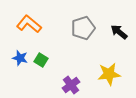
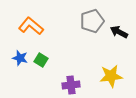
orange L-shape: moved 2 px right, 2 px down
gray pentagon: moved 9 px right, 7 px up
black arrow: rotated 12 degrees counterclockwise
yellow star: moved 2 px right, 2 px down
purple cross: rotated 30 degrees clockwise
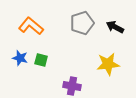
gray pentagon: moved 10 px left, 2 px down
black arrow: moved 4 px left, 5 px up
green square: rotated 16 degrees counterclockwise
yellow star: moved 3 px left, 12 px up
purple cross: moved 1 px right, 1 px down; rotated 18 degrees clockwise
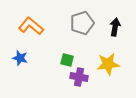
black arrow: rotated 72 degrees clockwise
green square: moved 26 px right
purple cross: moved 7 px right, 9 px up
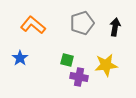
orange L-shape: moved 2 px right, 1 px up
blue star: rotated 21 degrees clockwise
yellow star: moved 2 px left, 1 px down
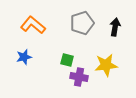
blue star: moved 4 px right, 1 px up; rotated 21 degrees clockwise
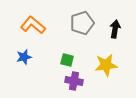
black arrow: moved 2 px down
purple cross: moved 5 px left, 4 px down
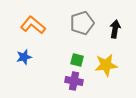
green square: moved 10 px right
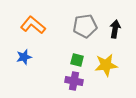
gray pentagon: moved 3 px right, 3 px down; rotated 10 degrees clockwise
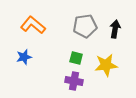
green square: moved 1 px left, 2 px up
